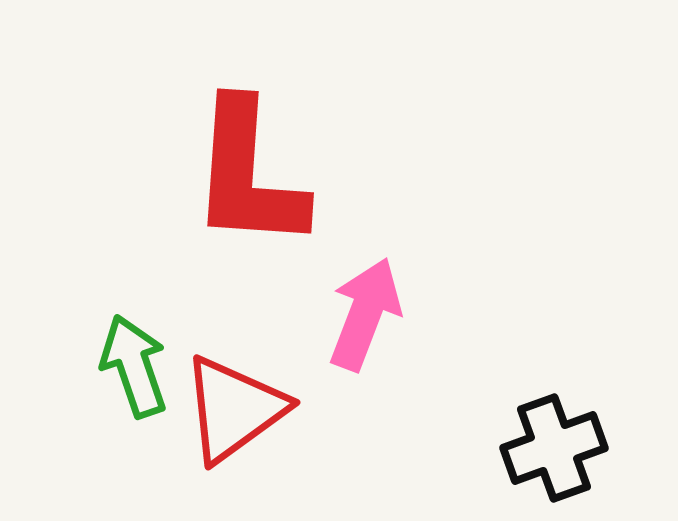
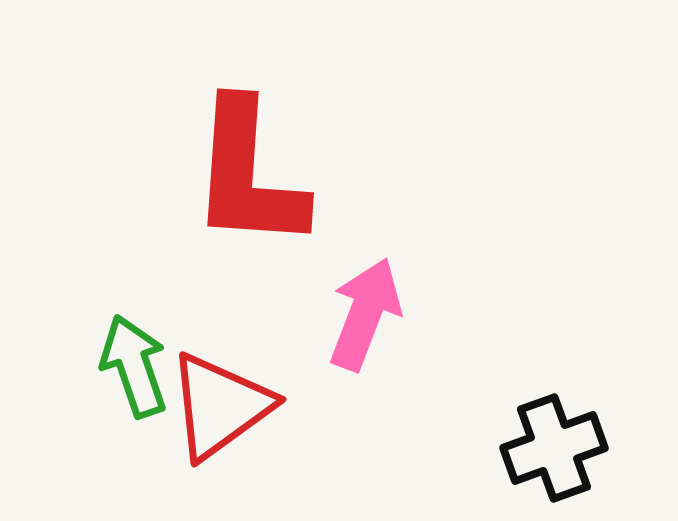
red triangle: moved 14 px left, 3 px up
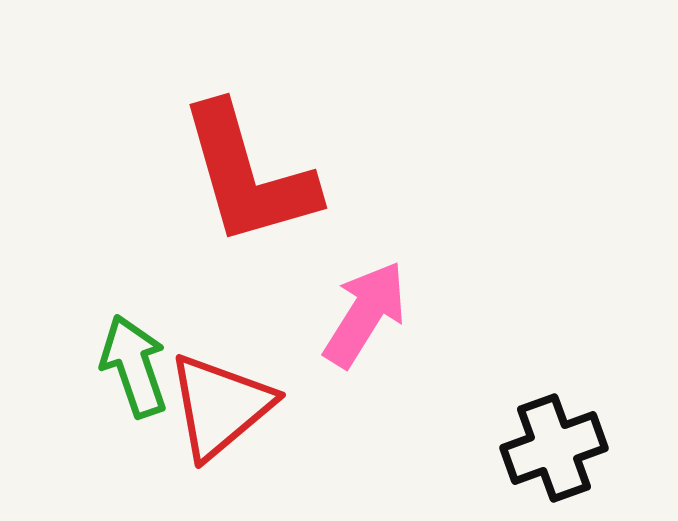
red L-shape: rotated 20 degrees counterclockwise
pink arrow: rotated 11 degrees clockwise
red triangle: rotated 4 degrees counterclockwise
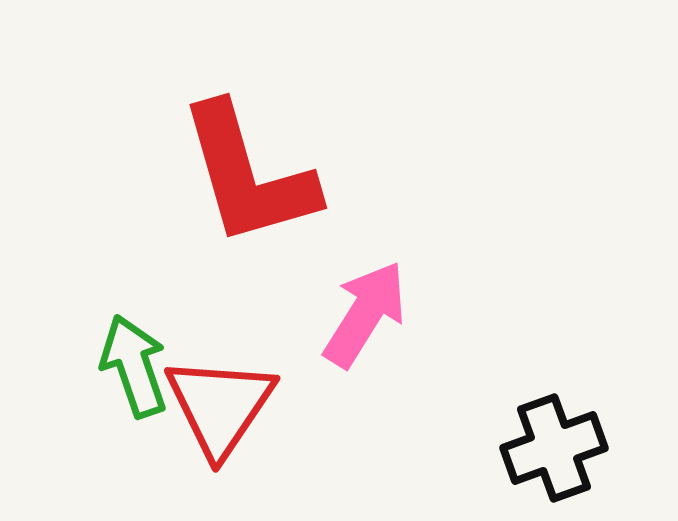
red triangle: rotated 16 degrees counterclockwise
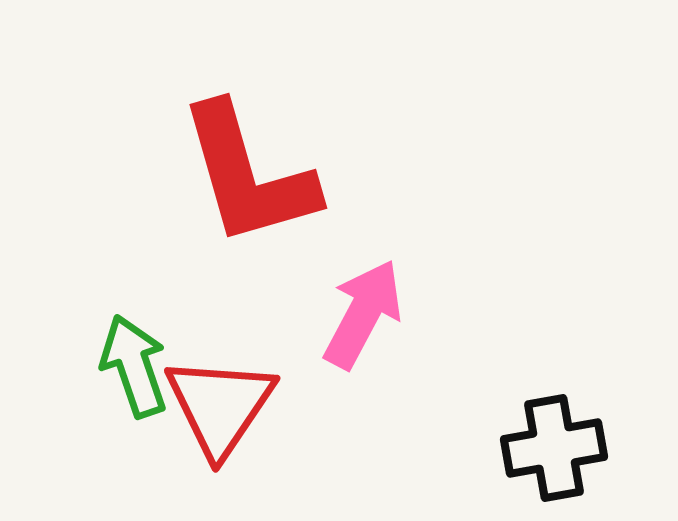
pink arrow: moved 2 px left; rotated 4 degrees counterclockwise
black cross: rotated 10 degrees clockwise
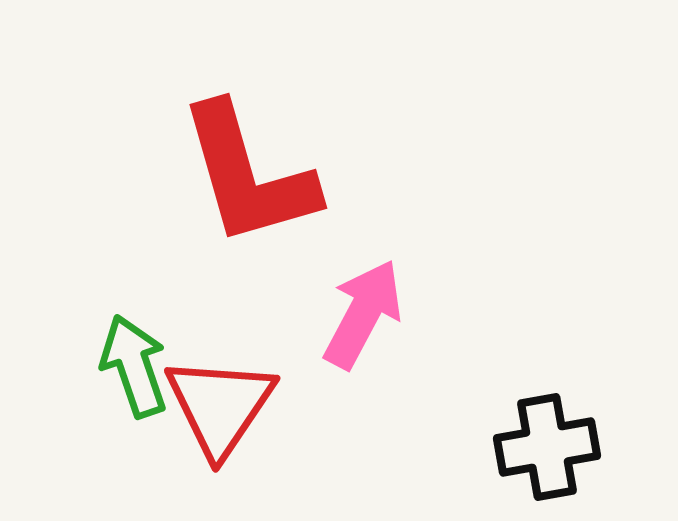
black cross: moved 7 px left, 1 px up
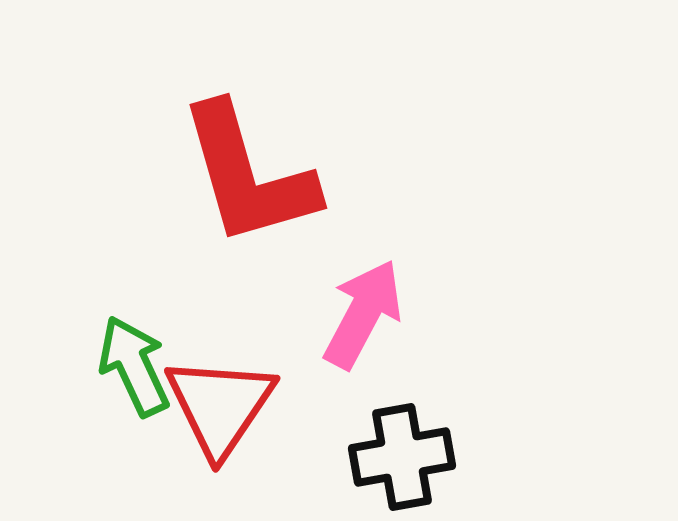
green arrow: rotated 6 degrees counterclockwise
black cross: moved 145 px left, 10 px down
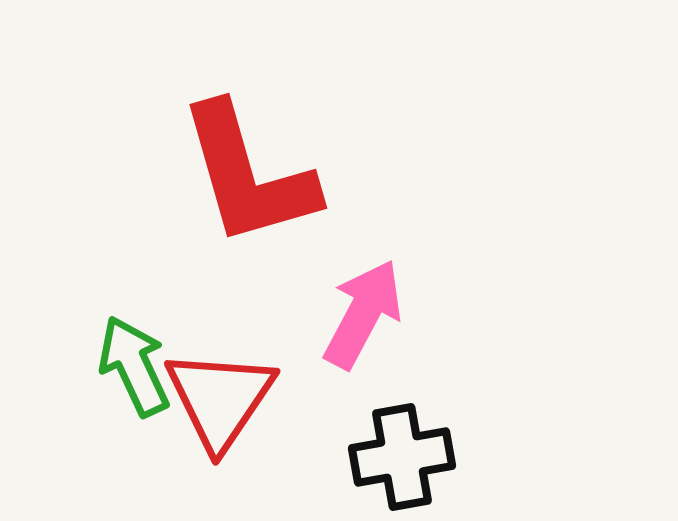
red triangle: moved 7 px up
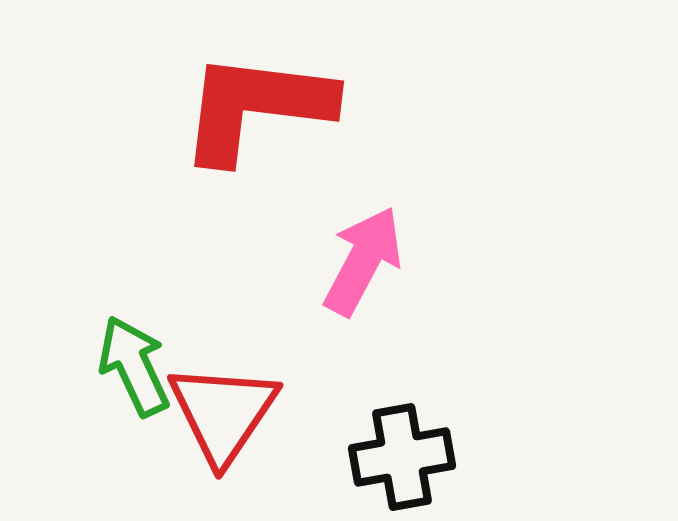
red L-shape: moved 8 px right, 68 px up; rotated 113 degrees clockwise
pink arrow: moved 53 px up
red triangle: moved 3 px right, 14 px down
